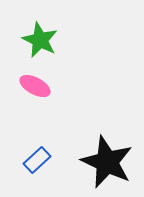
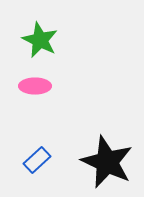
pink ellipse: rotated 28 degrees counterclockwise
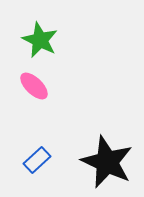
pink ellipse: moved 1 px left; rotated 44 degrees clockwise
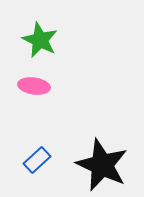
pink ellipse: rotated 36 degrees counterclockwise
black star: moved 5 px left, 3 px down
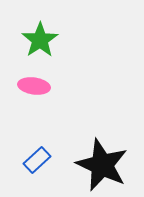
green star: rotated 12 degrees clockwise
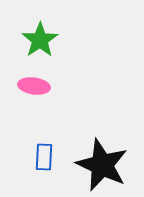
blue rectangle: moved 7 px right, 3 px up; rotated 44 degrees counterclockwise
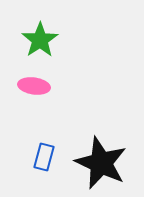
blue rectangle: rotated 12 degrees clockwise
black star: moved 1 px left, 2 px up
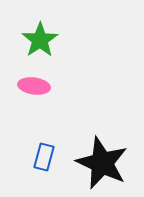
black star: moved 1 px right
